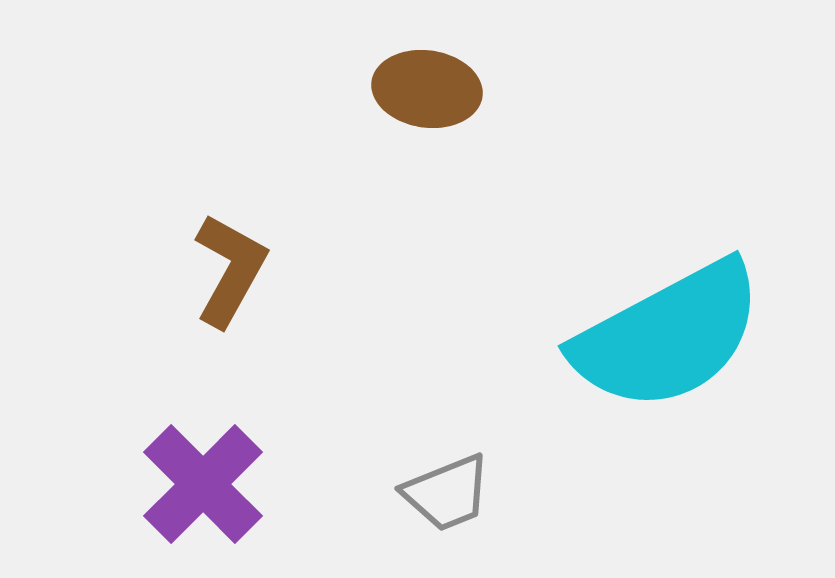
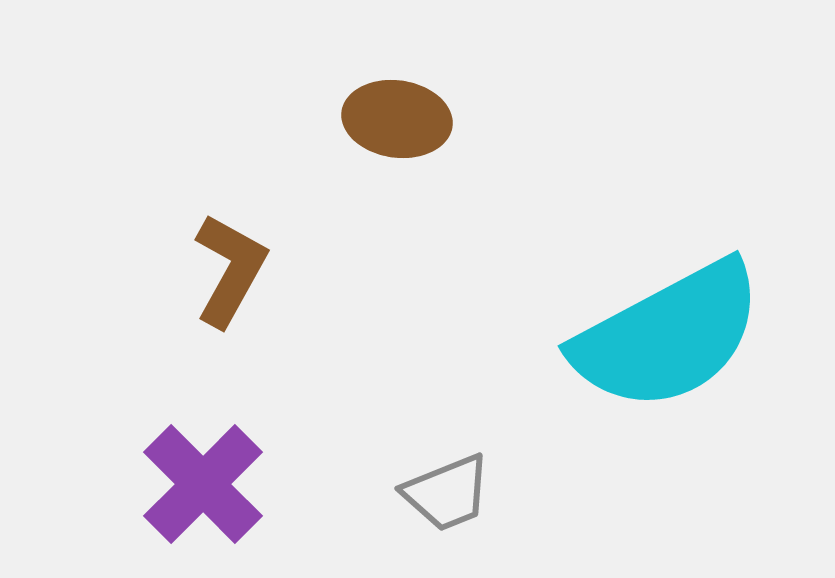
brown ellipse: moved 30 px left, 30 px down
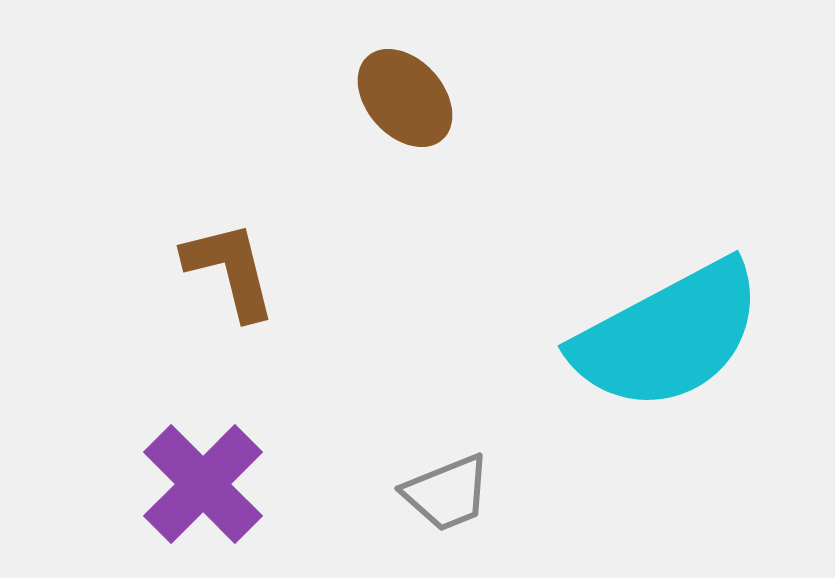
brown ellipse: moved 8 px right, 21 px up; rotated 40 degrees clockwise
brown L-shape: rotated 43 degrees counterclockwise
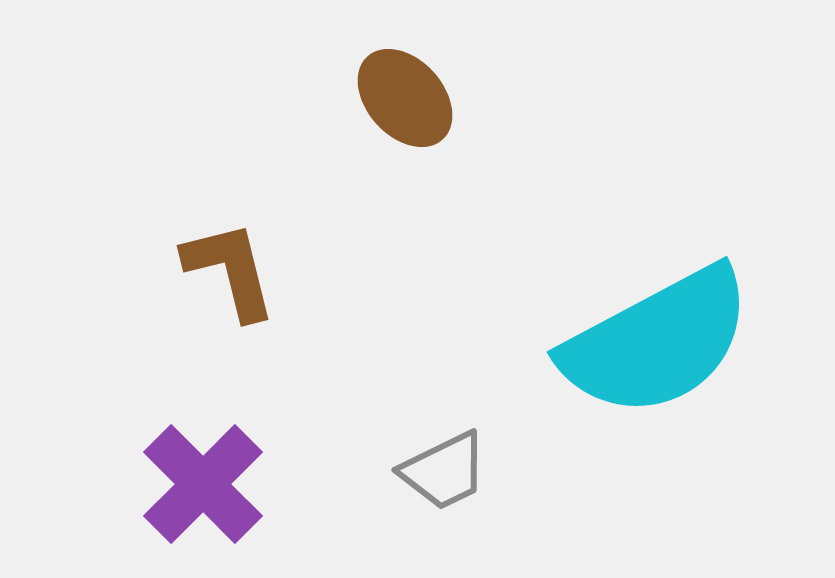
cyan semicircle: moved 11 px left, 6 px down
gray trapezoid: moved 3 px left, 22 px up; rotated 4 degrees counterclockwise
